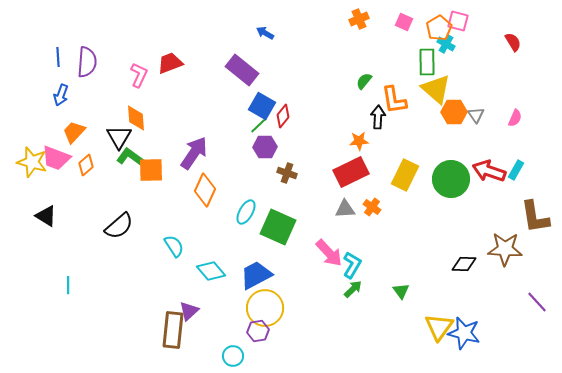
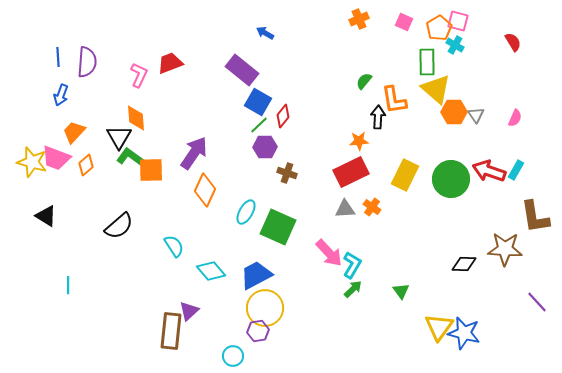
cyan cross at (446, 44): moved 9 px right, 1 px down
blue square at (262, 106): moved 4 px left, 4 px up
brown rectangle at (173, 330): moved 2 px left, 1 px down
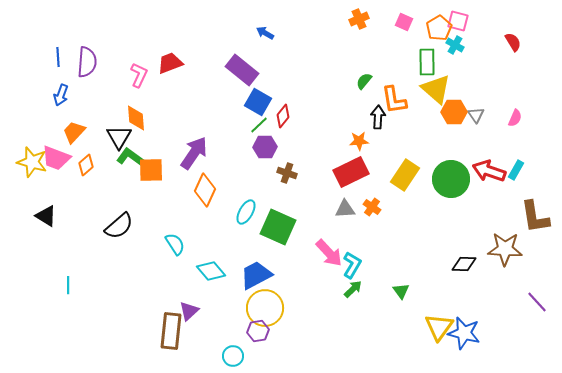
yellow rectangle at (405, 175): rotated 8 degrees clockwise
cyan semicircle at (174, 246): moved 1 px right, 2 px up
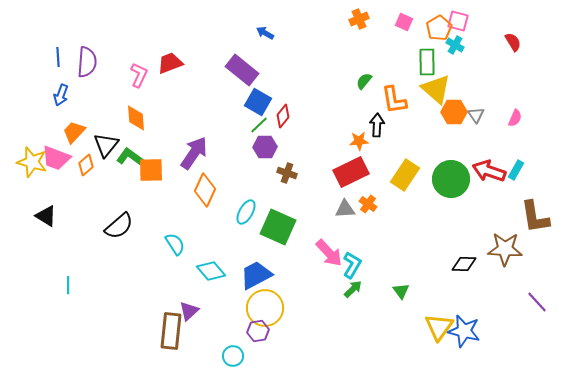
black arrow at (378, 117): moved 1 px left, 8 px down
black triangle at (119, 137): moved 13 px left, 8 px down; rotated 8 degrees clockwise
orange cross at (372, 207): moved 4 px left, 3 px up
blue star at (464, 333): moved 2 px up
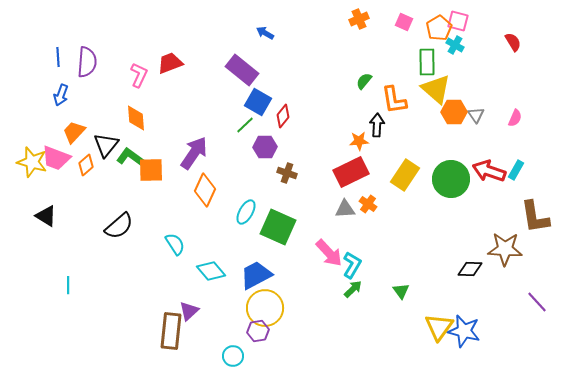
green line at (259, 125): moved 14 px left
black diamond at (464, 264): moved 6 px right, 5 px down
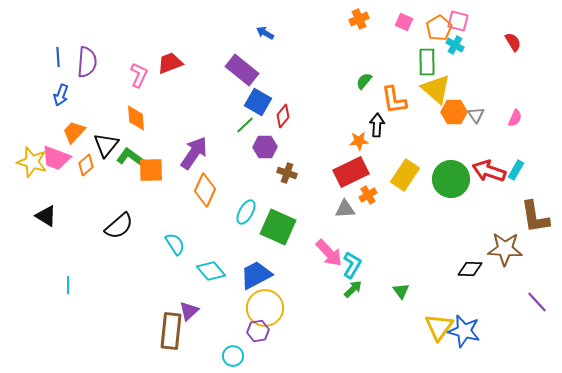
orange cross at (368, 204): moved 9 px up; rotated 24 degrees clockwise
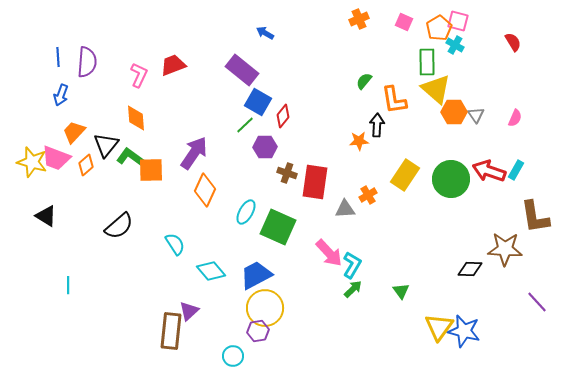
red trapezoid at (170, 63): moved 3 px right, 2 px down
red rectangle at (351, 172): moved 36 px left, 10 px down; rotated 56 degrees counterclockwise
